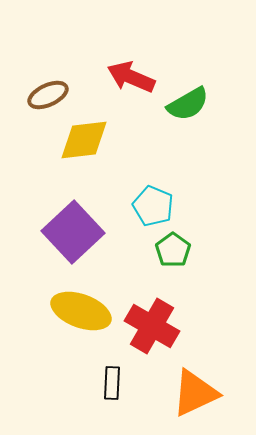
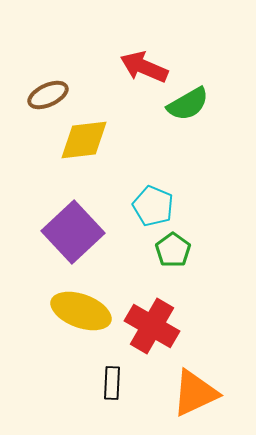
red arrow: moved 13 px right, 10 px up
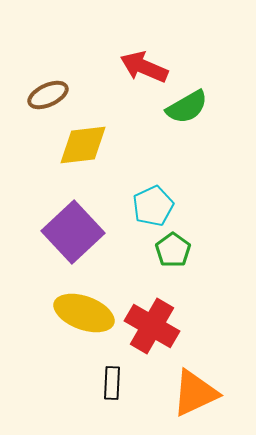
green semicircle: moved 1 px left, 3 px down
yellow diamond: moved 1 px left, 5 px down
cyan pentagon: rotated 24 degrees clockwise
yellow ellipse: moved 3 px right, 2 px down
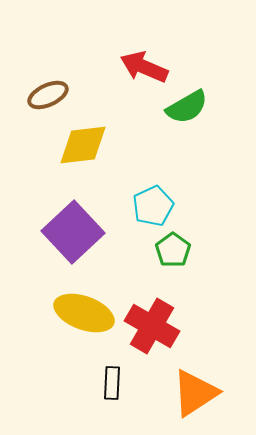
orange triangle: rotated 8 degrees counterclockwise
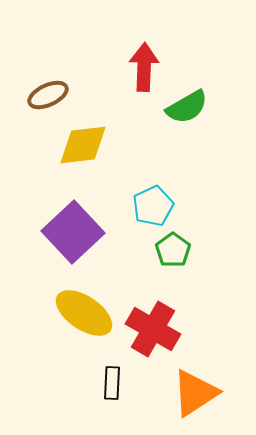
red arrow: rotated 69 degrees clockwise
yellow ellipse: rotated 14 degrees clockwise
red cross: moved 1 px right, 3 px down
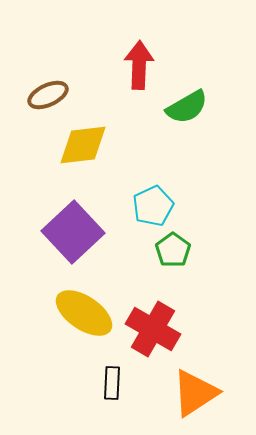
red arrow: moved 5 px left, 2 px up
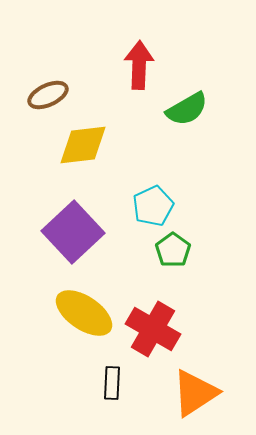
green semicircle: moved 2 px down
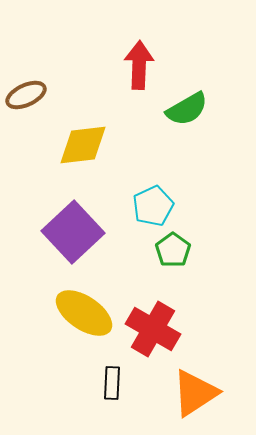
brown ellipse: moved 22 px left
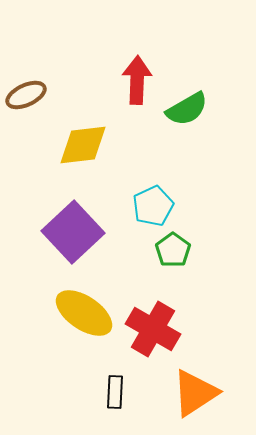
red arrow: moved 2 px left, 15 px down
black rectangle: moved 3 px right, 9 px down
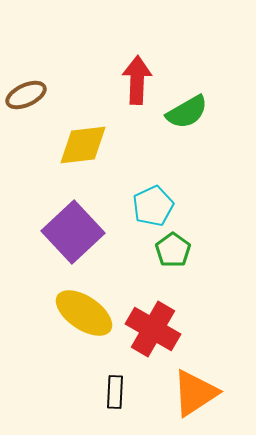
green semicircle: moved 3 px down
